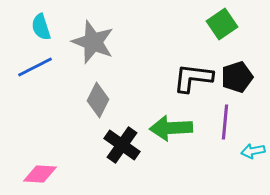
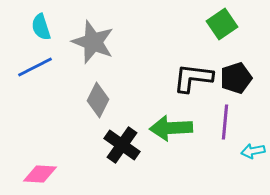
black pentagon: moved 1 px left, 1 px down
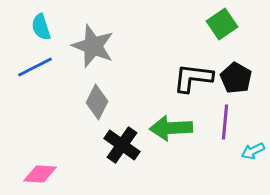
gray star: moved 4 px down
black pentagon: rotated 24 degrees counterclockwise
gray diamond: moved 1 px left, 2 px down
cyan arrow: rotated 15 degrees counterclockwise
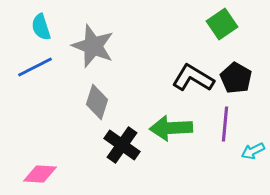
black L-shape: rotated 24 degrees clockwise
gray diamond: rotated 8 degrees counterclockwise
purple line: moved 2 px down
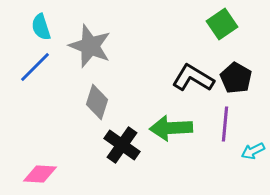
gray star: moved 3 px left
blue line: rotated 18 degrees counterclockwise
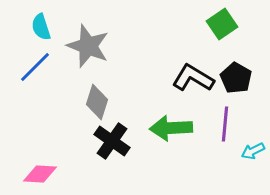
gray star: moved 2 px left
black cross: moved 10 px left, 4 px up
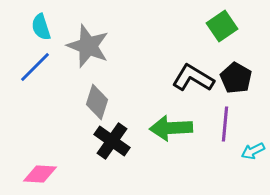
green square: moved 2 px down
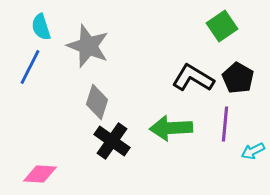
blue line: moved 5 px left; rotated 18 degrees counterclockwise
black pentagon: moved 2 px right
